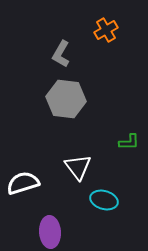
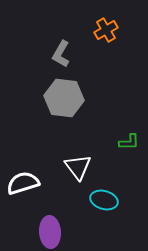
gray hexagon: moved 2 px left, 1 px up
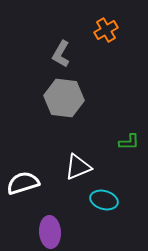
white triangle: rotated 44 degrees clockwise
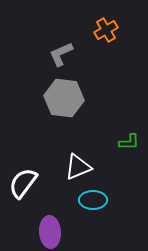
gray L-shape: rotated 36 degrees clockwise
white semicircle: rotated 36 degrees counterclockwise
cyan ellipse: moved 11 px left; rotated 16 degrees counterclockwise
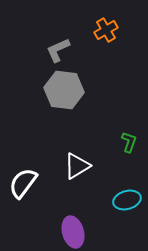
gray L-shape: moved 3 px left, 4 px up
gray hexagon: moved 8 px up
green L-shape: rotated 70 degrees counterclockwise
white triangle: moved 1 px left, 1 px up; rotated 8 degrees counterclockwise
cyan ellipse: moved 34 px right; rotated 16 degrees counterclockwise
purple ellipse: moved 23 px right; rotated 12 degrees counterclockwise
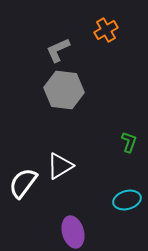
white triangle: moved 17 px left
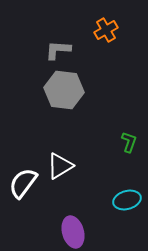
gray L-shape: rotated 28 degrees clockwise
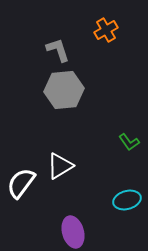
gray L-shape: rotated 68 degrees clockwise
gray hexagon: rotated 12 degrees counterclockwise
green L-shape: rotated 125 degrees clockwise
white semicircle: moved 2 px left
